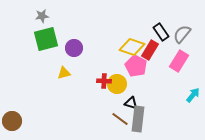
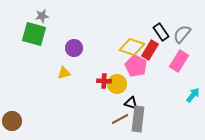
green square: moved 12 px left, 5 px up; rotated 30 degrees clockwise
brown line: rotated 66 degrees counterclockwise
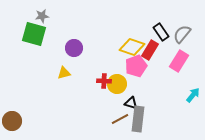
pink pentagon: rotated 25 degrees clockwise
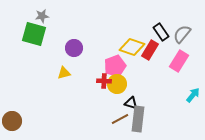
pink pentagon: moved 21 px left
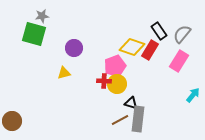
black rectangle: moved 2 px left, 1 px up
brown line: moved 1 px down
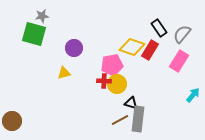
black rectangle: moved 3 px up
pink pentagon: moved 3 px left, 1 px up; rotated 10 degrees clockwise
